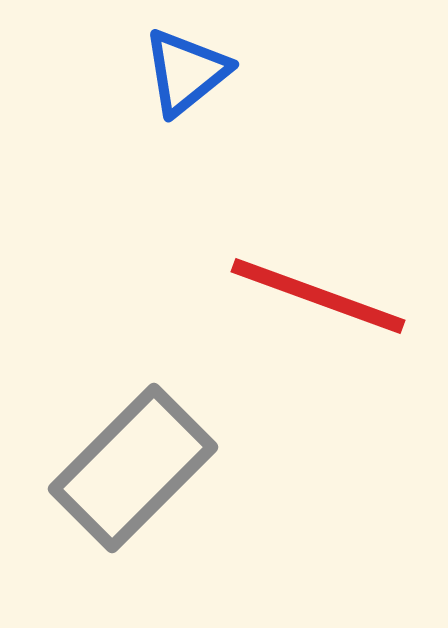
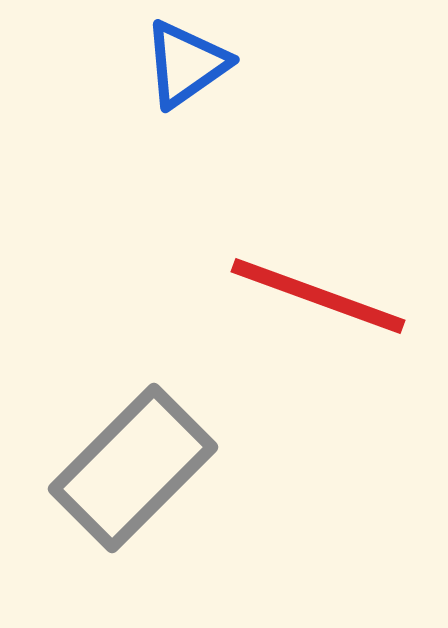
blue triangle: moved 8 px up; rotated 4 degrees clockwise
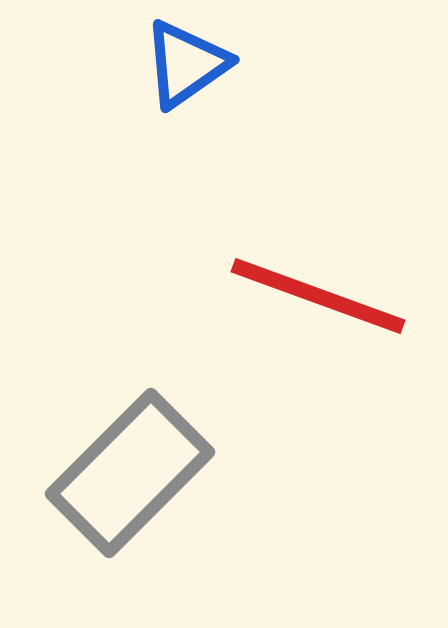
gray rectangle: moved 3 px left, 5 px down
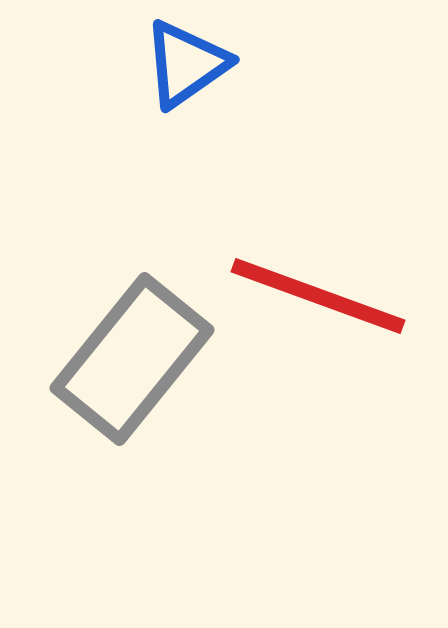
gray rectangle: moved 2 px right, 114 px up; rotated 6 degrees counterclockwise
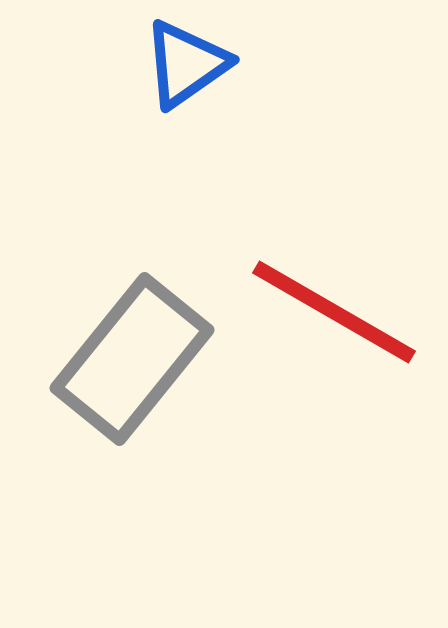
red line: moved 16 px right, 16 px down; rotated 10 degrees clockwise
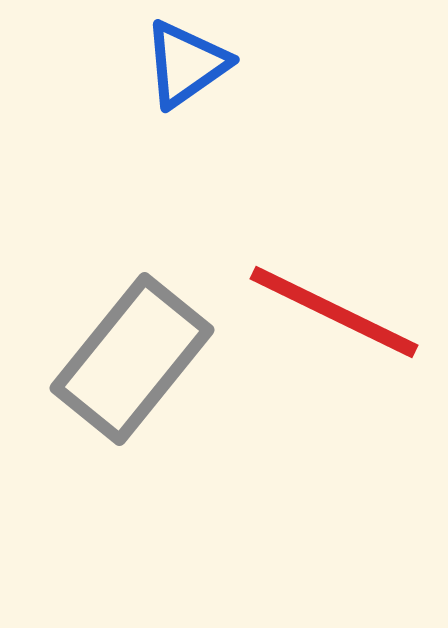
red line: rotated 4 degrees counterclockwise
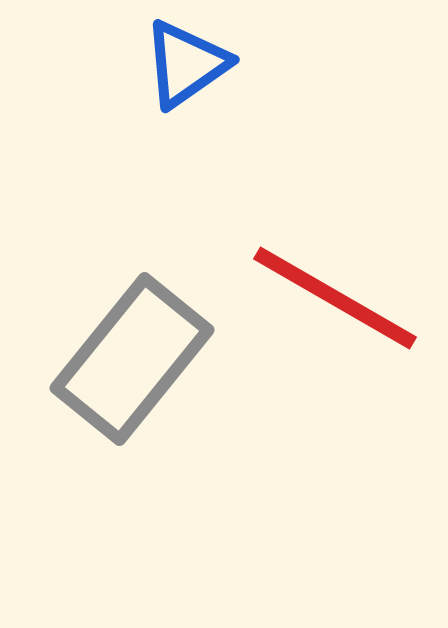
red line: moved 1 px right, 14 px up; rotated 4 degrees clockwise
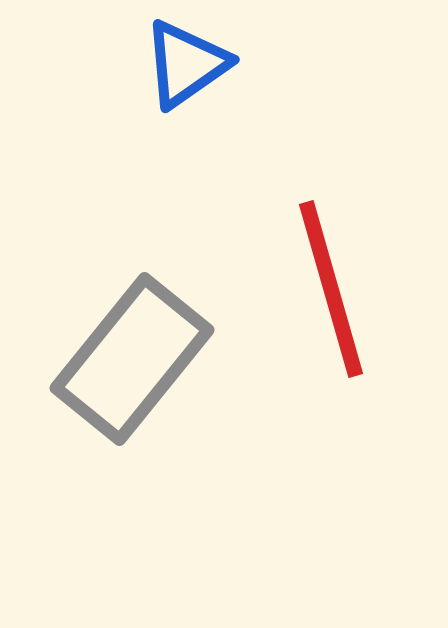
red line: moved 4 px left, 9 px up; rotated 44 degrees clockwise
